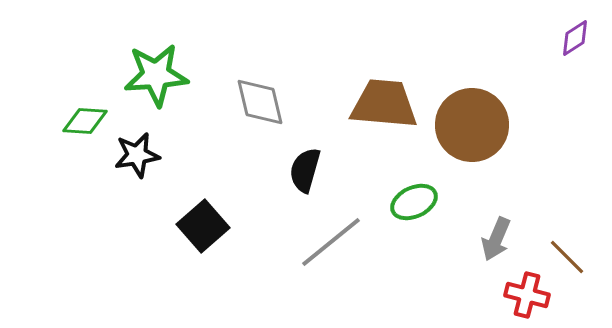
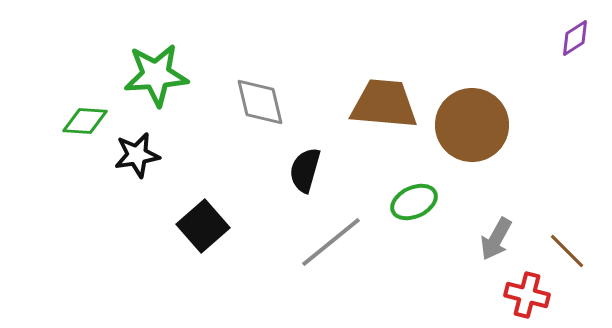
gray arrow: rotated 6 degrees clockwise
brown line: moved 6 px up
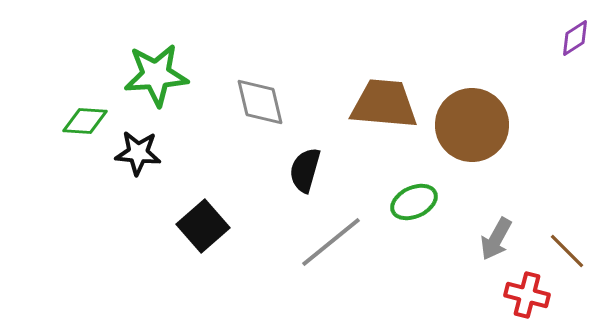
black star: moved 1 px right, 2 px up; rotated 15 degrees clockwise
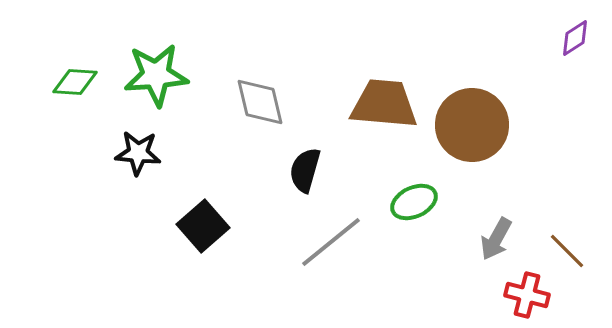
green diamond: moved 10 px left, 39 px up
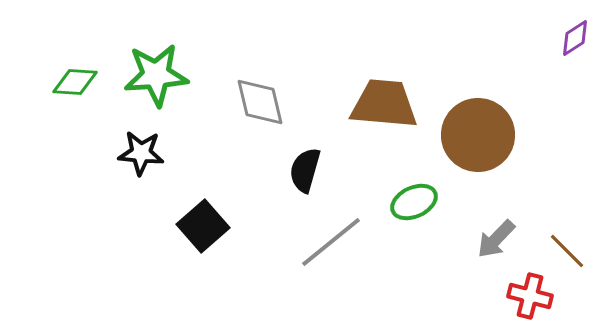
brown circle: moved 6 px right, 10 px down
black star: moved 3 px right
gray arrow: rotated 15 degrees clockwise
red cross: moved 3 px right, 1 px down
